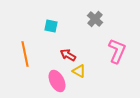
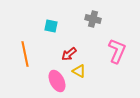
gray cross: moved 2 px left; rotated 28 degrees counterclockwise
red arrow: moved 1 px right, 1 px up; rotated 70 degrees counterclockwise
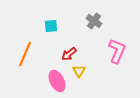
gray cross: moved 1 px right, 2 px down; rotated 21 degrees clockwise
cyan square: rotated 16 degrees counterclockwise
orange line: rotated 35 degrees clockwise
yellow triangle: rotated 32 degrees clockwise
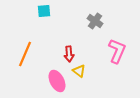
gray cross: moved 1 px right
cyan square: moved 7 px left, 15 px up
red arrow: rotated 56 degrees counterclockwise
yellow triangle: rotated 24 degrees counterclockwise
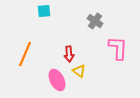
pink L-shape: moved 1 px right, 3 px up; rotated 20 degrees counterclockwise
pink ellipse: moved 1 px up
